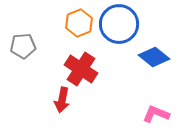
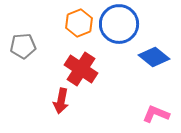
red arrow: moved 1 px left, 1 px down
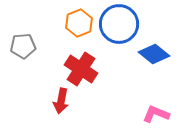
blue diamond: moved 3 px up
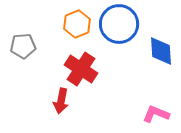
orange hexagon: moved 2 px left, 1 px down
blue diamond: moved 7 px right, 3 px up; rotated 48 degrees clockwise
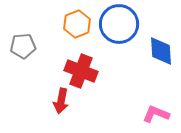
red cross: moved 2 px down; rotated 12 degrees counterclockwise
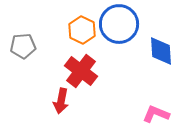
orange hexagon: moved 5 px right, 6 px down; rotated 12 degrees counterclockwise
red cross: rotated 16 degrees clockwise
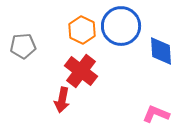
blue circle: moved 2 px right, 2 px down
red arrow: moved 1 px right, 1 px up
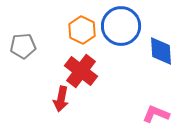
red arrow: moved 1 px left, 1 px up
